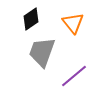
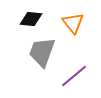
black diamond: rotated 40 degrees clockwise
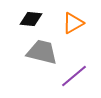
orange triangle: rotated 40 degrees clockwise
gray trapezoid: rotated 84 degrees clockwise
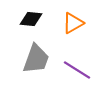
gray trapezoid: moved 6 px left, 7 px down; rotated 96 degrees clockwise
purple line: moved 3 px right, 6 px up; rotated 72 degrees clockwise
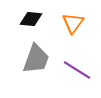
orange triangle: rotated 25 degrees counterclockwise
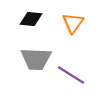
gray trapezoid: rotated 72 degrees clockwise
purple line: moved 6 px left, 5 px down
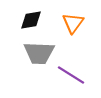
black diamond: moved 1 px down; rotated 15 degrees counterclockwise
gray trapezoid: moved 3 px right, 6 px up
